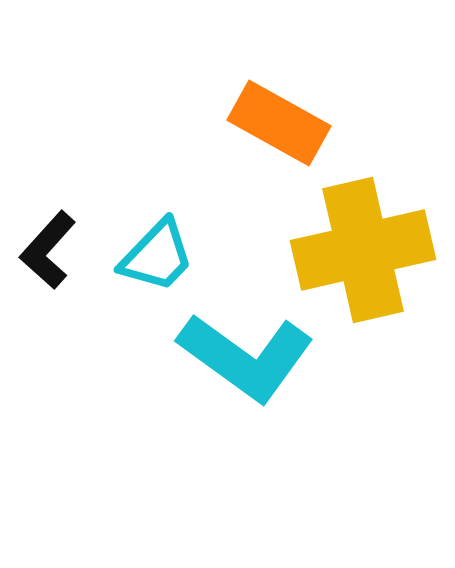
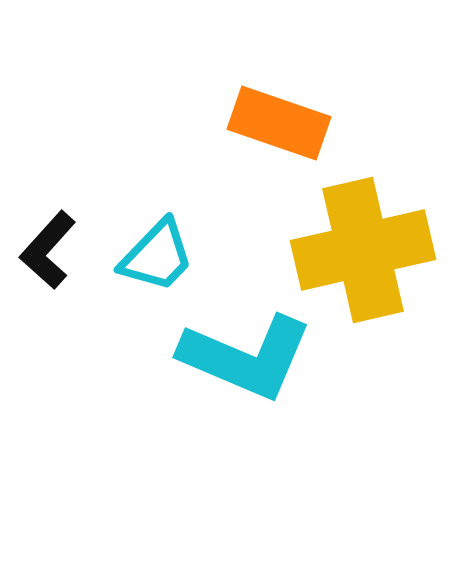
orange rectangle: rotated 10 degrees counterclockwise
cyan L-shape: rotated 13 degrees counterclockwise
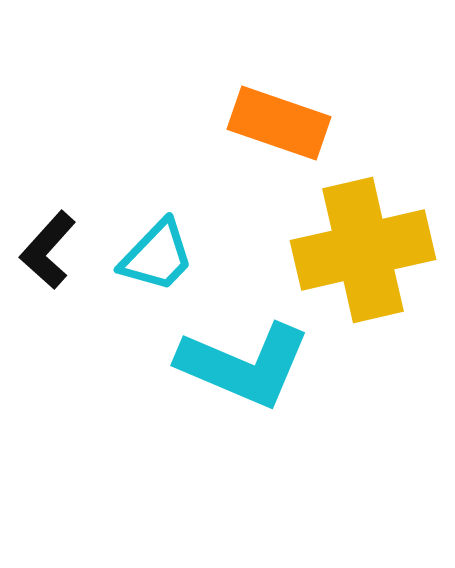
cyan L-shape: moved 2 px left, 8 px down
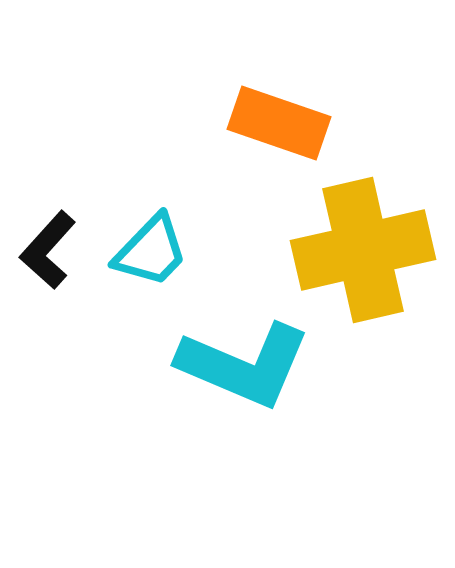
cyan trapezoid: moved 6 px left, 5 px up
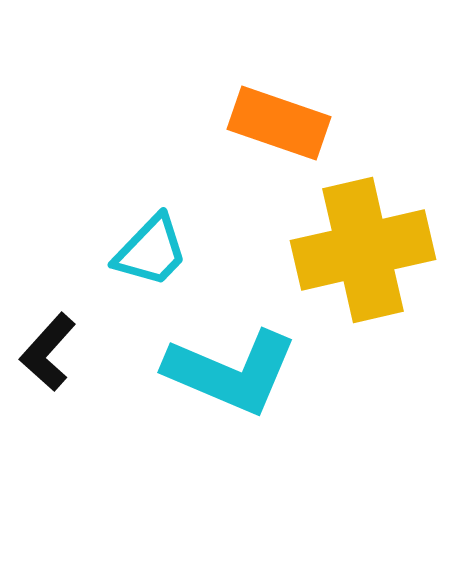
black L-shape: moved 102 px down
cyan L-shape: moved 13 px left, 7 px down
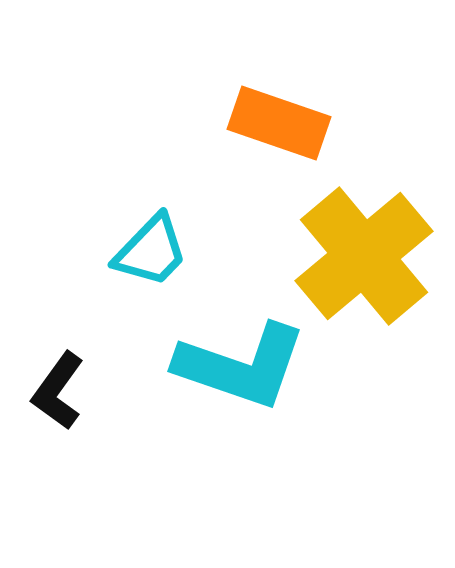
yellow cross: moved 1 px right, 6 px down; rotated 27 degrees counterclockwise
black L-shape: moved 10 px right, 39 px down; rotated 6 degrees counterclockwise
cyan L-shape: moved 10 px right, 6 px up; rotated 4 degrees counterclockwise
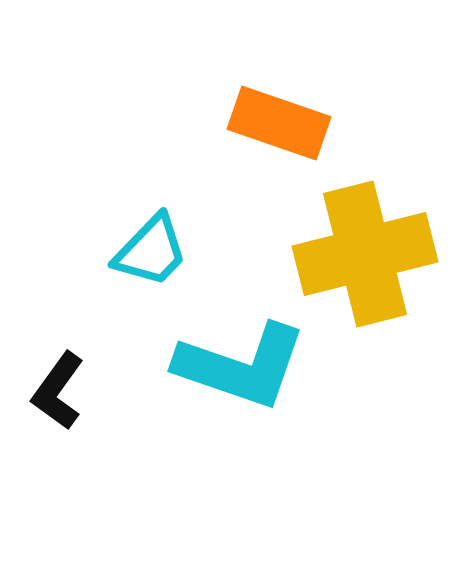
yellow cross: moved 1 px right, 2 px up; rotated 26 degrees clockwise
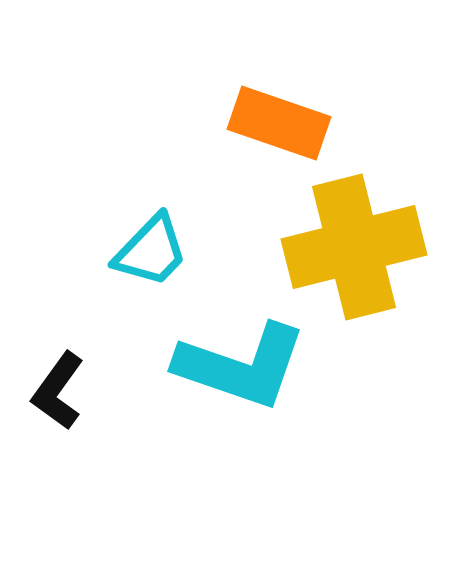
yellow cross: moved 11 px left, 7 px up
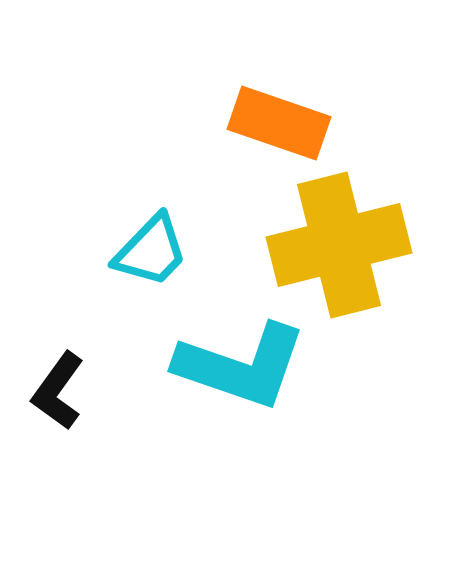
yellow cross: moved 15 px left, 2 px up
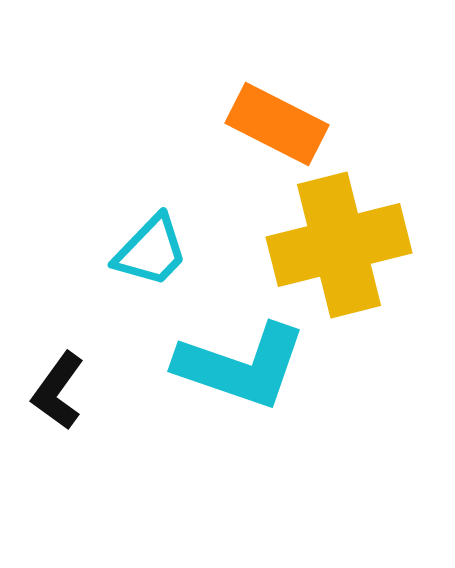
orange rectangle: moved 2 px left, 1 px down; rotated 8 degrees clockwise
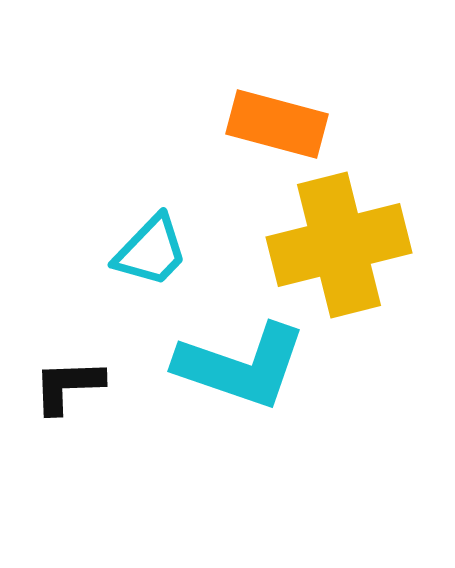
orange rectangle: rotated 12 degrees counterclockwise
black L-shape: moved 10 px right, 5 px up; rotated 52 degrees clockwise
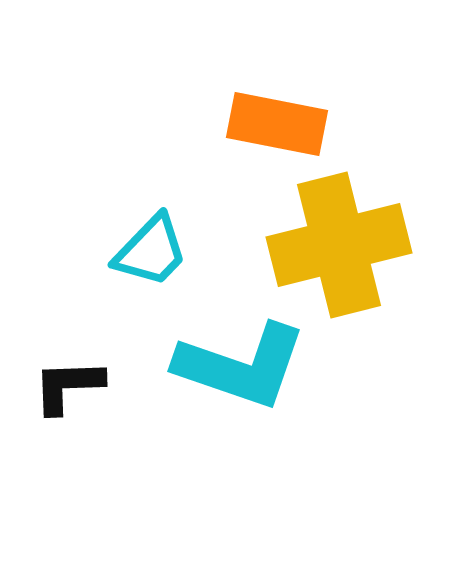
orange rectangle: rotated 4 degrees counterclockwise
